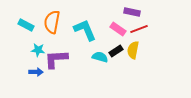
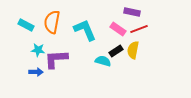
cyan semicircle: moved 3 px right, 4 px down
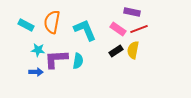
cyan semicircle: moved 25 px left; rotated 84 degrees clockwise
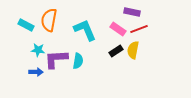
orange semicircle: moved 3 px left, 2 px up
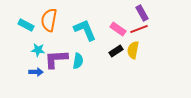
purple rectangle: moved 10 px right, 1 px down; rotated 49 degrees clockwise
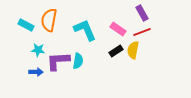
red line: moved 3 px right, 3 px down
purple L-shape: moved 2 px right, 2 px down
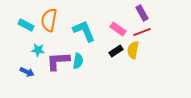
cyan L-shape: moved 1 px left, 1 px down
blue arrow: moved 9 px left; rotated 24 degrees clockwise
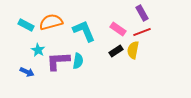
orange semicircle: moved 2 px right, 2 px down; rotated 65 degrees clockwise
cyan star: rotated 24 degrees clockwise
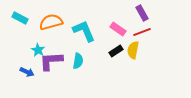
cyan rectangle: moved 6 px left, 7 px up
purple L-shape: moved 7 px left
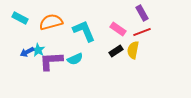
cyan semicircle: moved 3 px left, 2 px up; rotated 56 degrees clockwise
blue arrow: moved 20 px up; rotated 128 degrees clockwise
